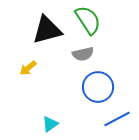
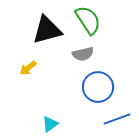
blue line: rotated 8 degrees clockwise
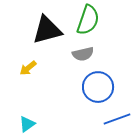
green semicircle: rotated 52 degrees clockwise
cyan triangle: moved 23 px left
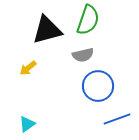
gray semicircle: moved 1 px down
blue circle: moved 1 px up
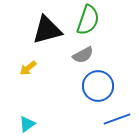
gray semicircle: rotated 15 degrees counterclockwise
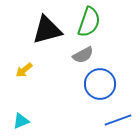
green semicircle: moved 1 px right, 2 px down
yellow arrow: moved 4 px left, 2 px down
blue circle: moved 2 px right, 2 px up
blue line: moved 1 px right, 1 px down
cyan triangle: moved 6 px left, 3 px up; rotated 12 degrees clockwise
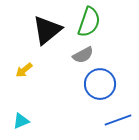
black triangle: rotated 24 degrees counterclockwise
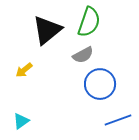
cyan triangle: rotated 12 degrees counterclockwise
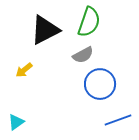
black triangle: moved 2 px left; rotated 12 degrees clockwise
cyan triangle: moved 5 px left, 1 px down
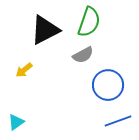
blue circle: moved 8 px right, 1 px down
blue line: moved 1 px down
